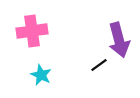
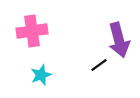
cyan star: rotated 25 degrees clockwise
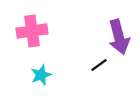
purple arrow: moved 3 px up
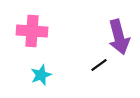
pink cross: rotated 12 degrees clockwise
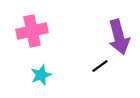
pink cross: rotated 16 degrees counterclockwise
black line: moved 1 px right, 1 px down
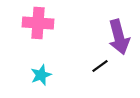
pink cross: moved 6 px right, 8 px up; rotated 16 degrees clockwise
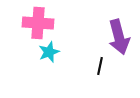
black line: rotated 42 degrees counterclockwise
cyan star: moved 8 px right, 23 px up
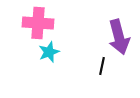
black line: moved 2 px right
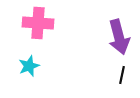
cyan star: moved 20 px left, 14 px down
black line: moved 20 px right, 9 px down
